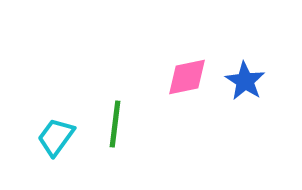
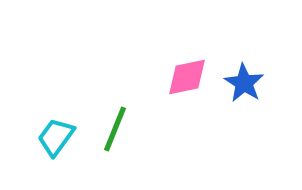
blue star: moved 1 px left, 2 px down
green line: moved 5 px down; rotated 15 degrees clockwise
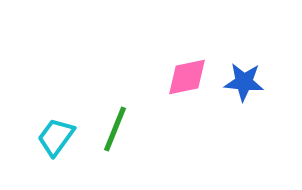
blue star: moved 1 px up; rotated 27 degrees counterclockwise
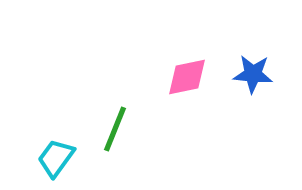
blue star: moved 9 px right, 8 px up
cyan trapezoid: moved 21 px down
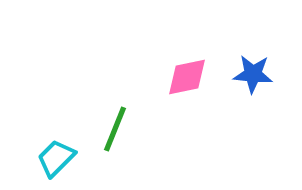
cyan trapezoid: rotated 9 degrees clockwise
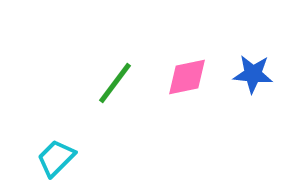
green line: moved 46 px up; rotated 15 degrees clockwise
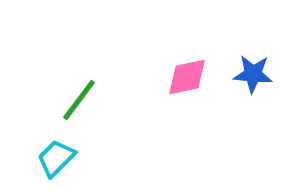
green line: moved 36 px left, 17 px down
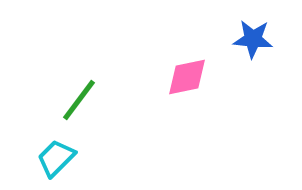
blue star: moved 35 px up
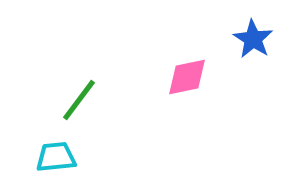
blue star: rotated 27 degrees clockwise
cyan trapezoid: moved 1 px up; rotated 39 degrees clockwise
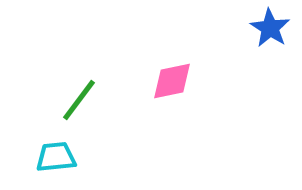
blue star: moved 17 px right, 11 px up
pink diamond: moved 15 px left, 4 px down
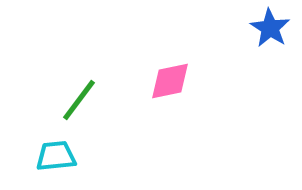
pink diamond: moved 2 px left
cyan trapezoid: moved 1 px up
